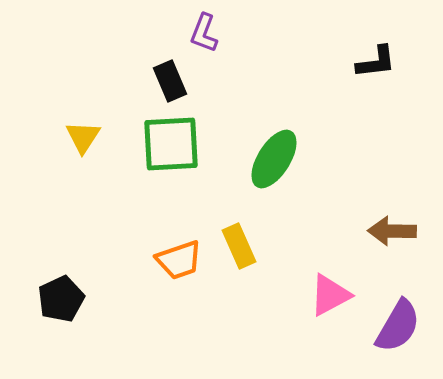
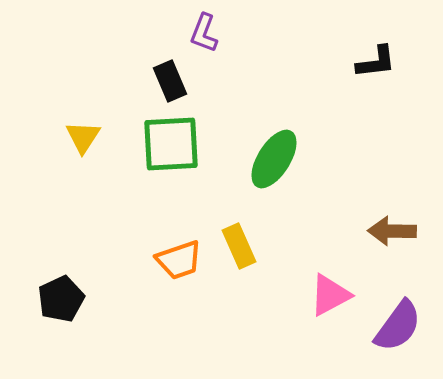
purple semicircle: rotated 6 degrees clockwise
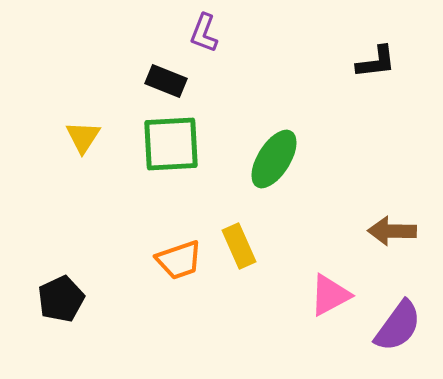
black rectangle: moved 4 px left; rotated 45 degrees counterclockwise
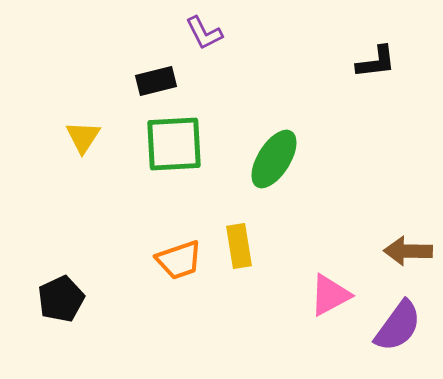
purple L-shape: rotated 48 degrees counterclockwise
black rectangle: moved 10 px left; rotated 36 degrees counterclockwise
green square: moved 3 px right
brown arrow: moved 16 px right, 20 px down
yellow rectangle: rotated 15 degrees clockwise
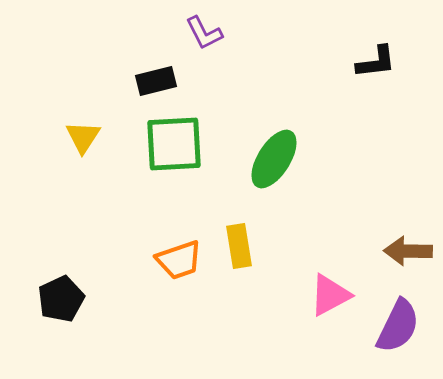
purple semicircle: rotated 10 degrees counterclockwise
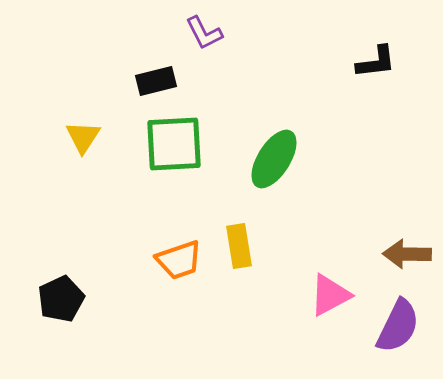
brown arrow: moved 1 px left, 3 px down
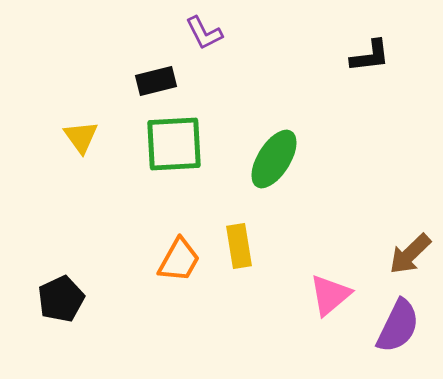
black L-shape: moved 6 px left, 6 px up
yellow triangle: moved 2 px left; rotated 9 degrees counterclockwise
brown arrow: moved 3 px right; rotated 45 degrees counterclockwise
orange trapezoid: rotated 42 degrees counterclockwise
pink triangle: rotated 12 degrees counterclockwise
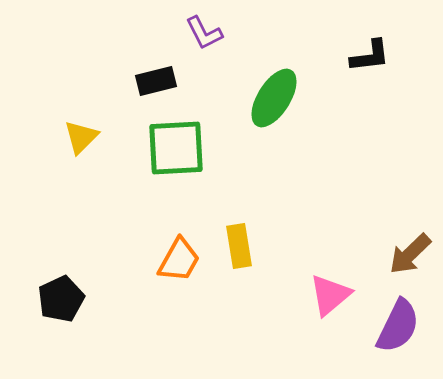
yellow triangle: rotated 21 degrees clockwise
green square: moved 2 px right, 4 px down
green ellipse: moved 61 px up
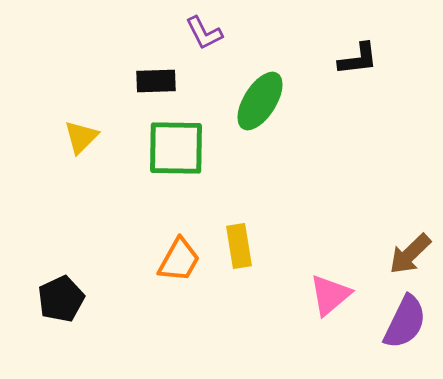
black L-shape: moved 12 px left, 3 px down
black rectangle: rotated 12 degrees clockwise
green ellipse: moved 14 px left, 3 px down
green square: rotated 4 degrees clockwise
purple semicircle: moved 7 px right, 4 px up
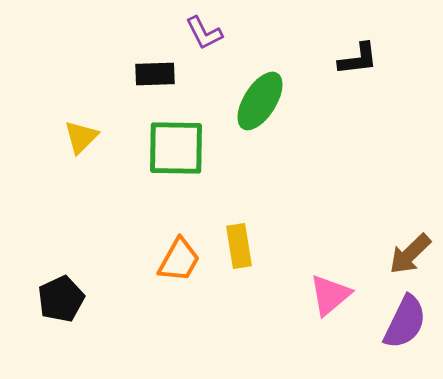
black rectangle: moved 1 px left, 7 px up
